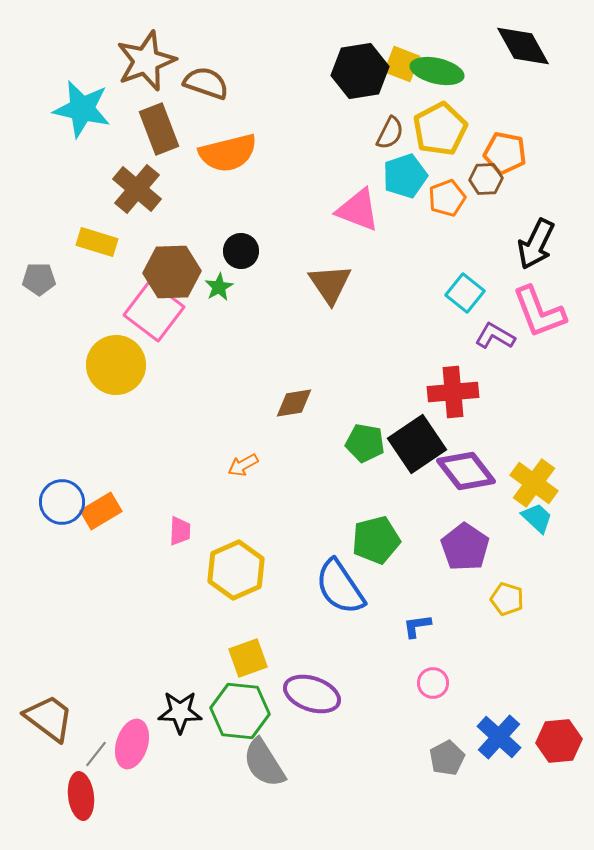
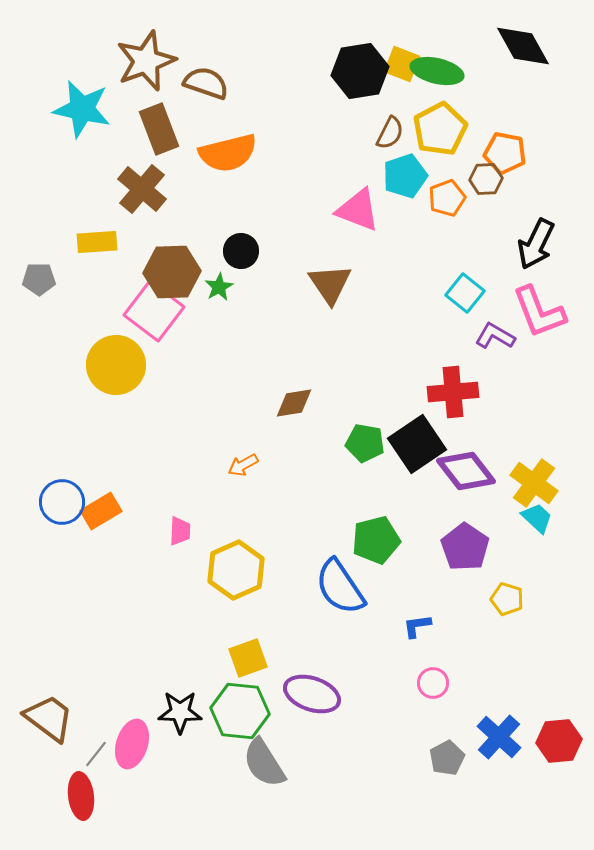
brown cross at (137, 189): moved 5 px right
yellow rectangle at (97, 242): rotated 21 degrees counterclockwise
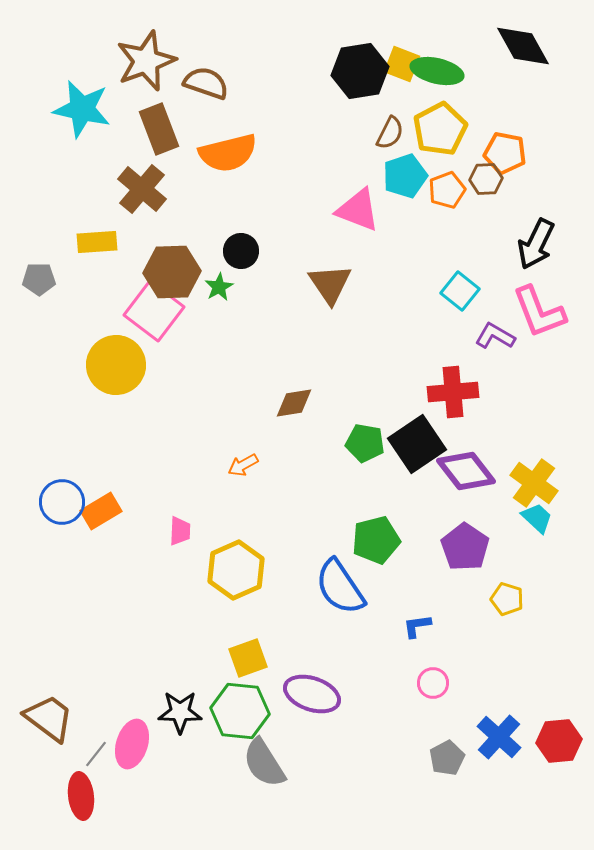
orange pentagon at (447, 198): moved 8 px up
cyan square at (465, 293): moved 5 px left, 2 px up
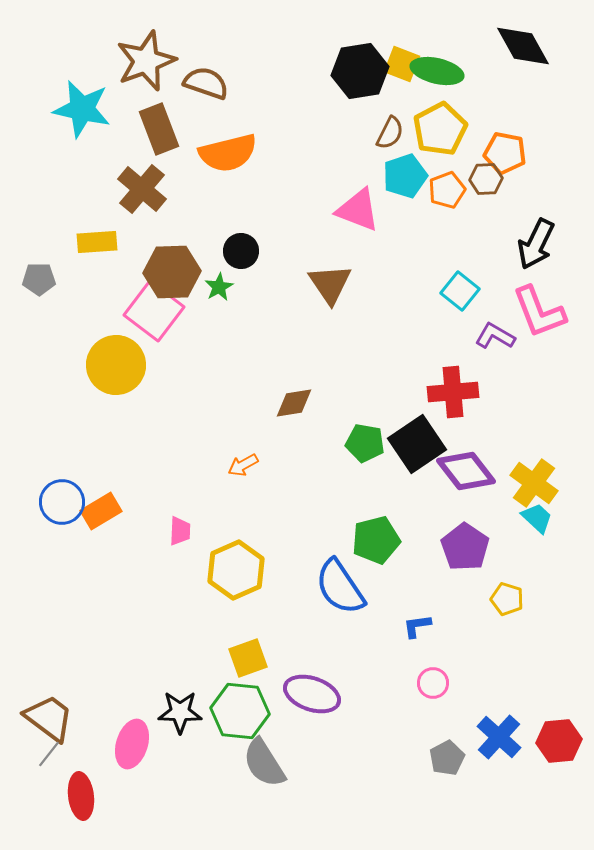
gray line at (96, 754): moved 47 px left
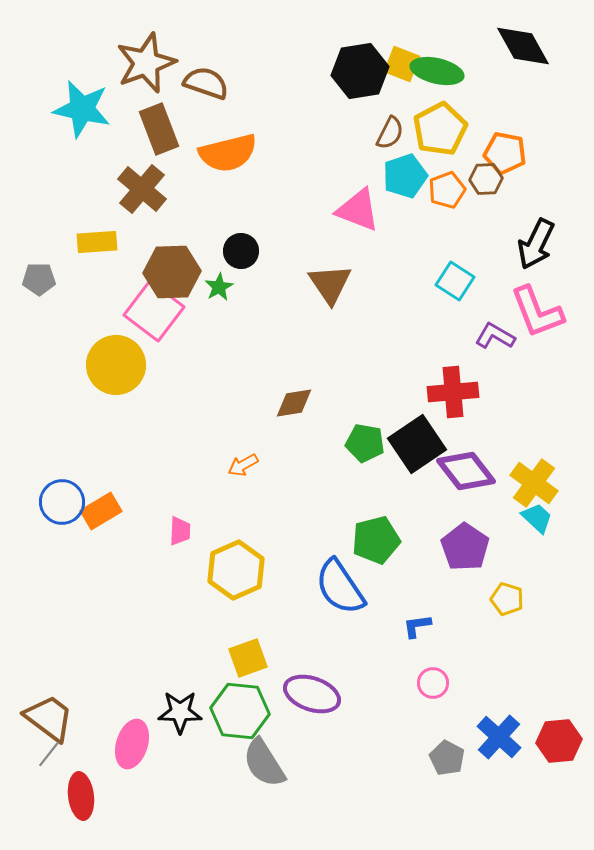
brown star at (146, 61): moved 2 px down
cyan square at (460, 291): moved 5 px left, 10 px up; rotated 6 degrees counterclockwise
pink L-shape at (539, 312): moved 2 px left
gray pentagon at (447, 758): rotated 16 degrees counterclockwise
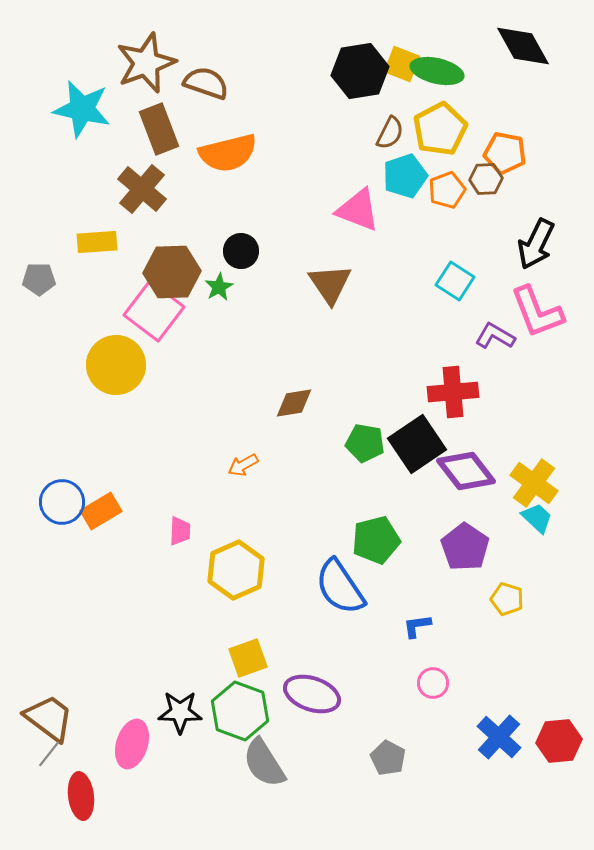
green hexagon at (240, 711): rotated 14 degrees clockwise
gray pentagon at (447, 758): moved 59 px left
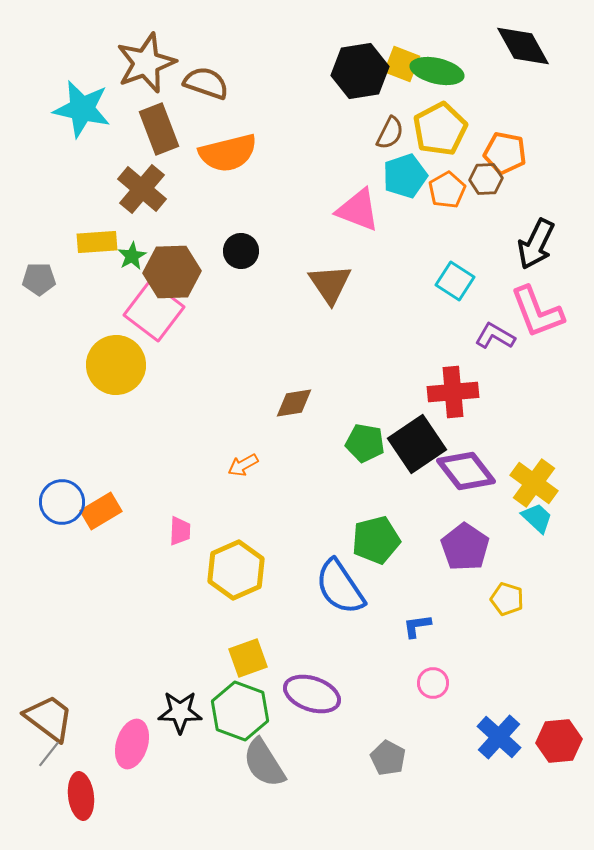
orange pentagon at (447, 190): rotated 9 degrees counterclockwise
green star at (219, 287): moved 87 px left, 31 px up
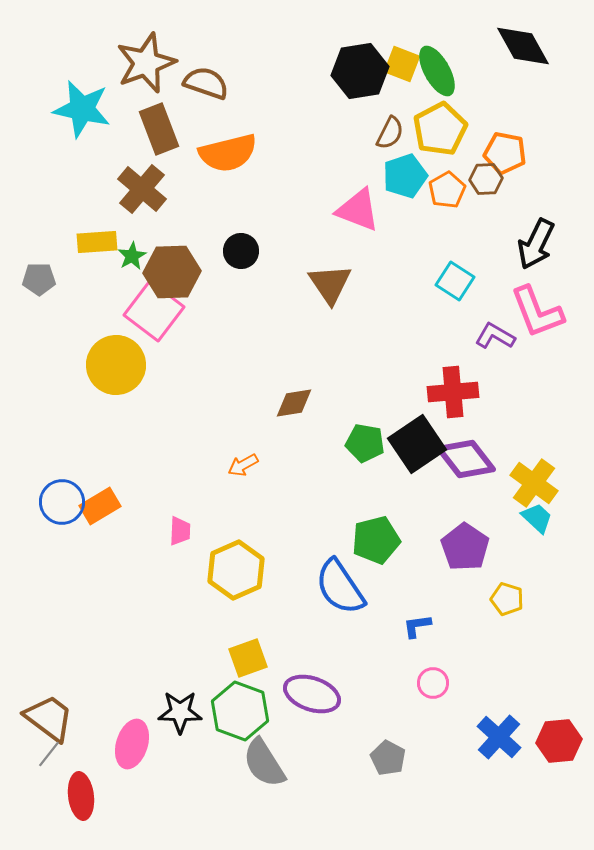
green ellipse at (437, 71): rotated 48 degrees clockwise
purple diamond at (466, 471): moved 12 px up
orange rectangle at (101, 511): moved 1 px left, 5 px up
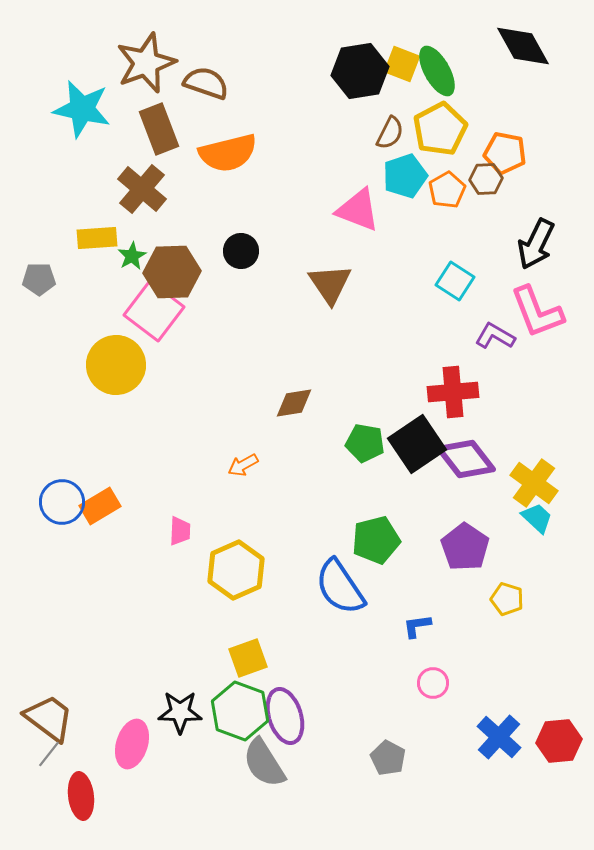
yellow rectangle at (97, 242): moved 4 px up
purple ellipse at (312, 694): moved 27 px left, 22 px down; rotated 54 degrees clockwise
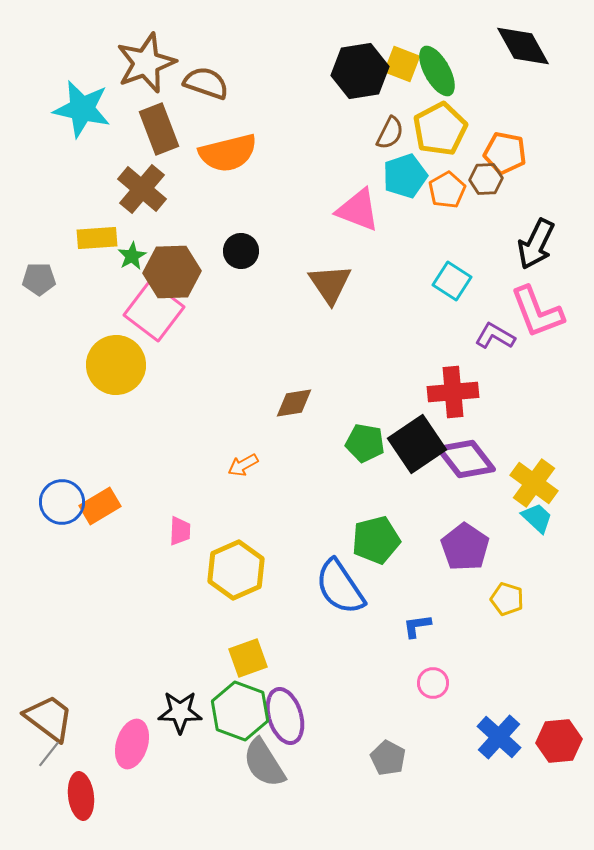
cyan square at (455, 281): moved 3 px left
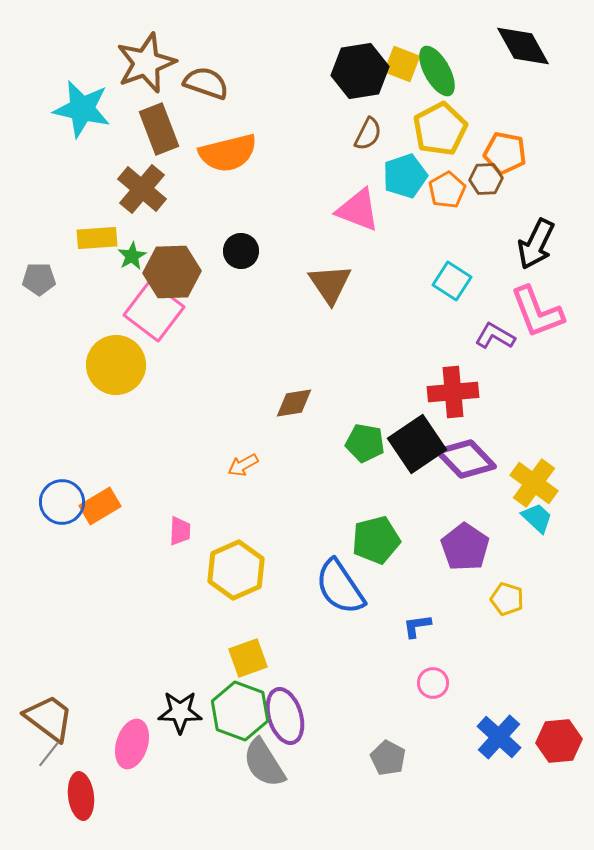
brown semicircle at (390, 133): moved 22 px left, 1 px down
purple diamond at (466, 459): rotated 6 degrees counterclockwise
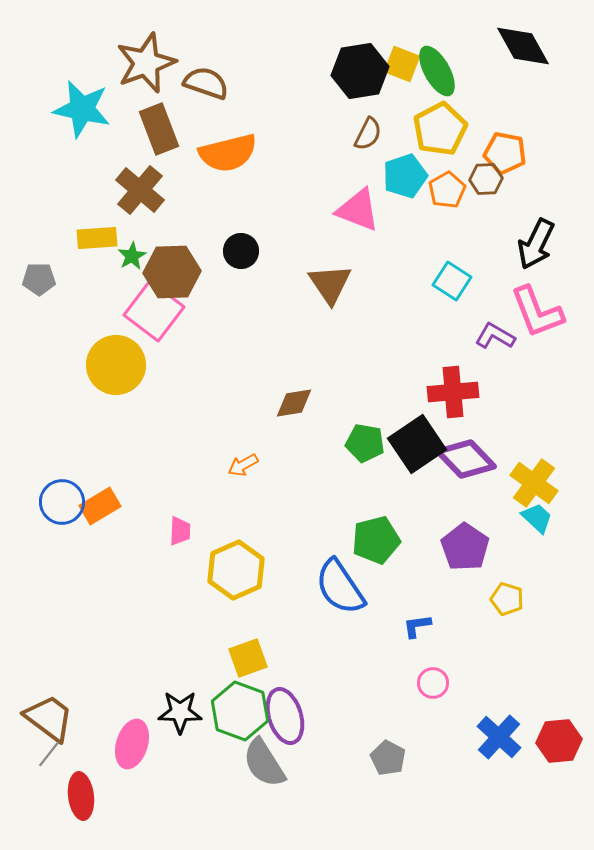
brown cross at (142, 189): moved 2 px left, 1 px down
